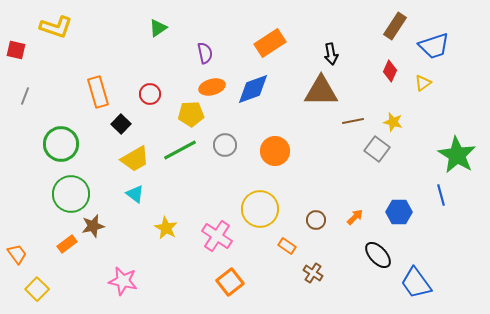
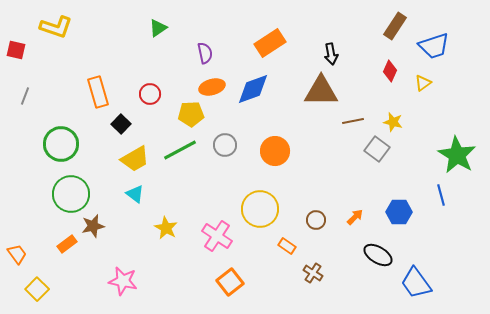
black ellipse at (378, 255): rotated 16 degrees counterclockwise
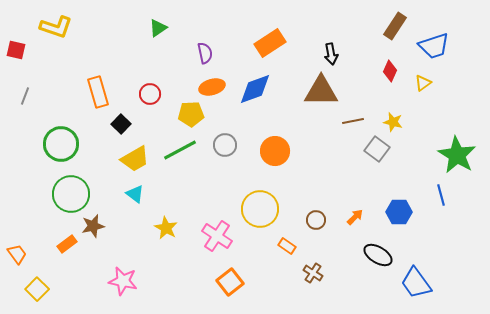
blue diamond at (253, 89): moved 2 px right
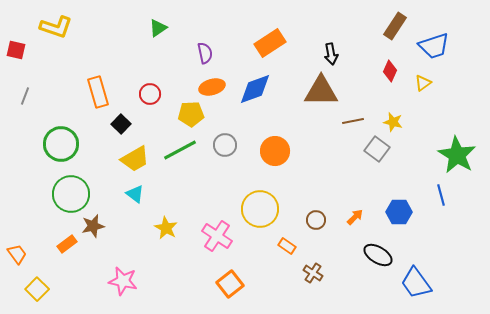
orange square at (230, 282): moved 2 px down
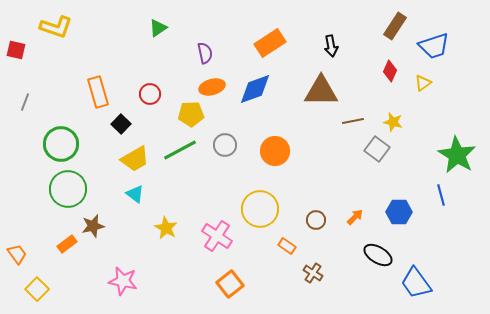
black arrow at (331, 54): moved 8 px up
gray line at (25, 96): moved 6 px down
green circle at (71, 194): moved 3 px left, 5 px up
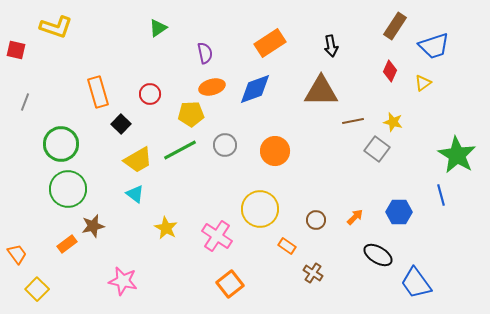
yellow trapezoid at (135, 159): moved 3 px right, 1 px down
